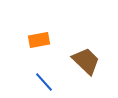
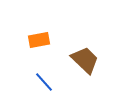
brown trapezoid: moved 1 px left, 1 px up
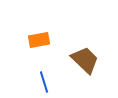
blue line: rotated 25 degrees clockwise
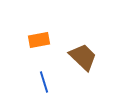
brown trapezoid: moved 2 px left, 3 px up
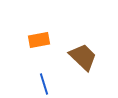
blue line: moved 2 px down
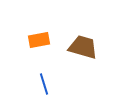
brown trapezoid: moved 10 px up; rotated 28 degrees counterclockwise
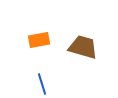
blue line: moved 2 px left
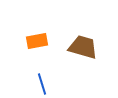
orange rectangle: moved 2 px left, 1 px down
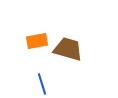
brown trapezoid: moved 15 px left, 2 px down
